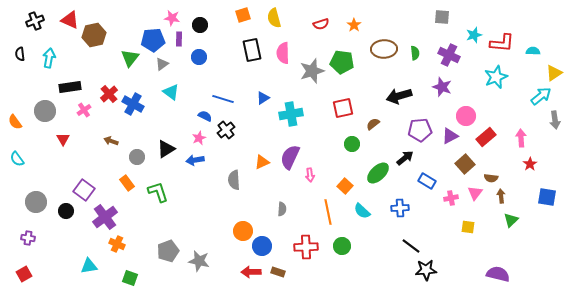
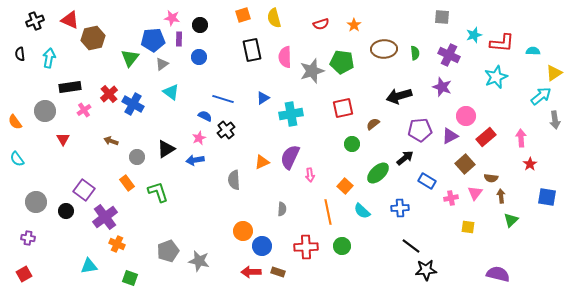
brown hexagon at (94, 35): moved 1 px left, 3 px down
pink semicircle at (283, 53): moved 2 px right, 4 px down
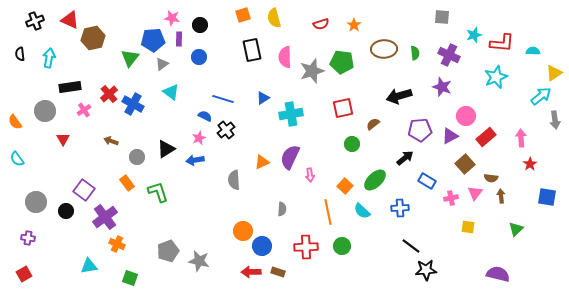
green ellipse at (378, 173): moved 3 px left, 7 px down
green triangle at (511, 220): moved 5 px right, 9 px down
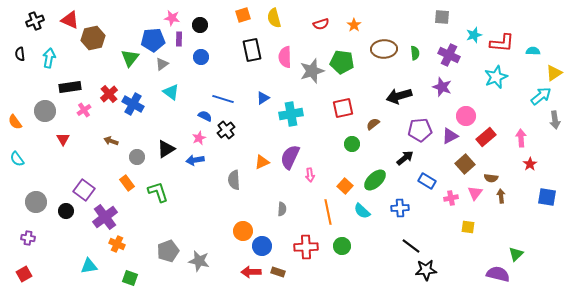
blue circle at (199, 57): moved 2 px right
green triangle at (516, 229): moved 25 px down
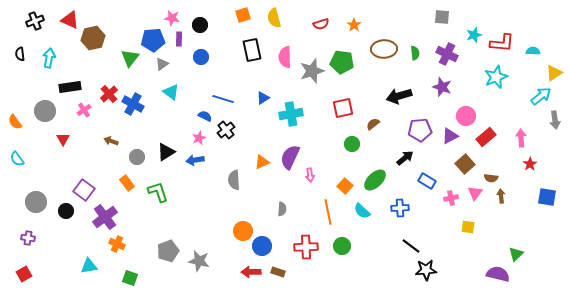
purple cross at (449, 55): moved 2 px left, 1 px up
black triangle at (166, 149): moved 3 px down
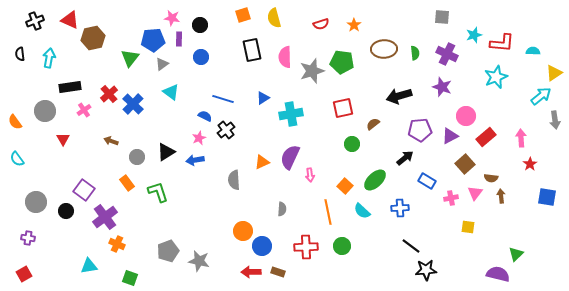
blue cross at (133, 104): rotated 15 degrees clockwise
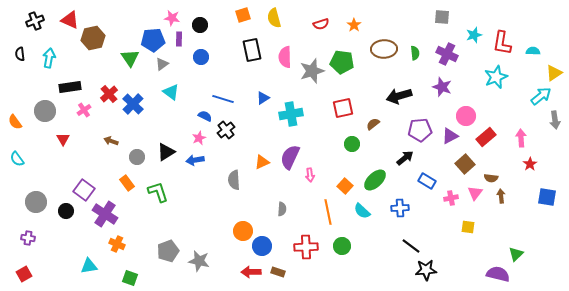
red L-shape at (502, 43): rotated 95 degrees clockwise
green triangle at (130, 58): rotated 12 degrees counterclockwise
purple cross at (105, 217): moved 3 px up; rotated 20 degrees counterclockwise
